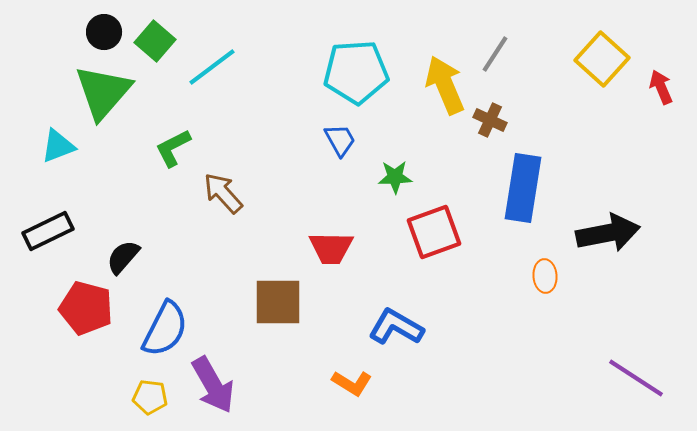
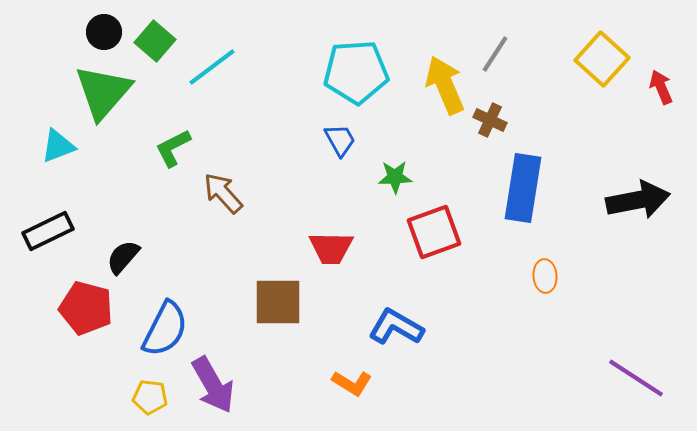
black arrow: moved 30 px right, 33 px up
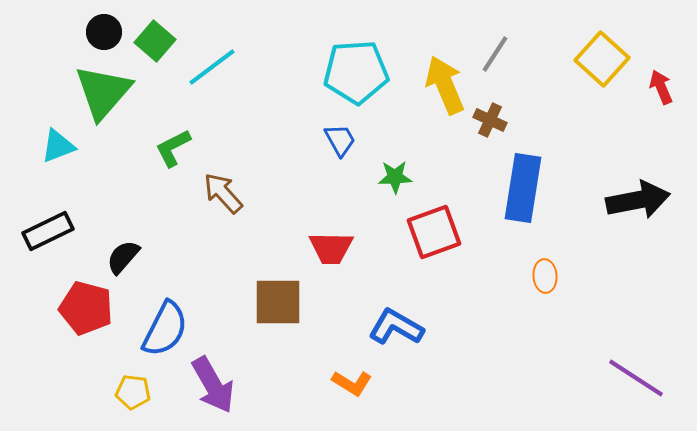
yellow pentagon: moved 17 px left, 5 px up
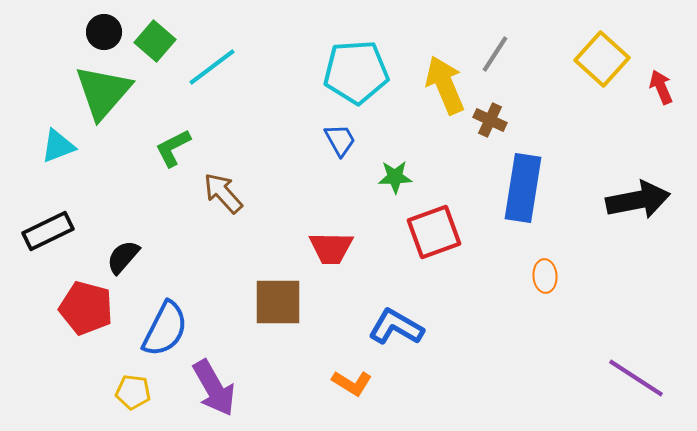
purple arrow: moved 1 px right, 3 px down
